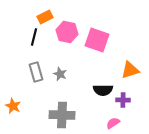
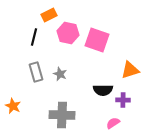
orange rectangle: moved 4 px right, 2 px up
pink hexagon: moved 1 px right, 1 px down
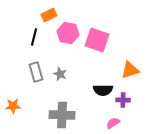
orange star: rotated 28 degrees counterclockwise
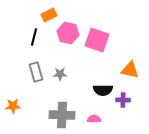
orange triangle: rotated 30 degrees clockwise
gray star: rotated 24 degrees counterclockwise
pink semicircle: moved 19 px left, 4 px up; rotated 32 degrees clockwise
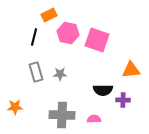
orange triangle: moved 1 px right; rotated 18 degrees counterclockwise
orange star: moved 2 px right, 1 px down
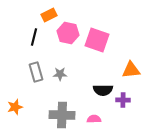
orange star: rotated 14 degrees counterclockwise
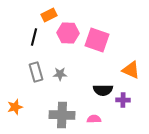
pink hexagon: rotated 10 degrees counterclockwise
orange triangle: rotated 30 degrees clockwise
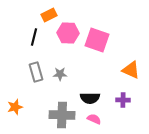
black semicircle: moved 13 px left, 8 px down
pink semicircle: rotated 24 degrees clockwise
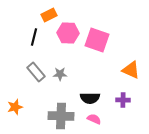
gray rectangle: rotated 24 degrees counterclockwise
gray cross: moved 1 px left, 1 px down
